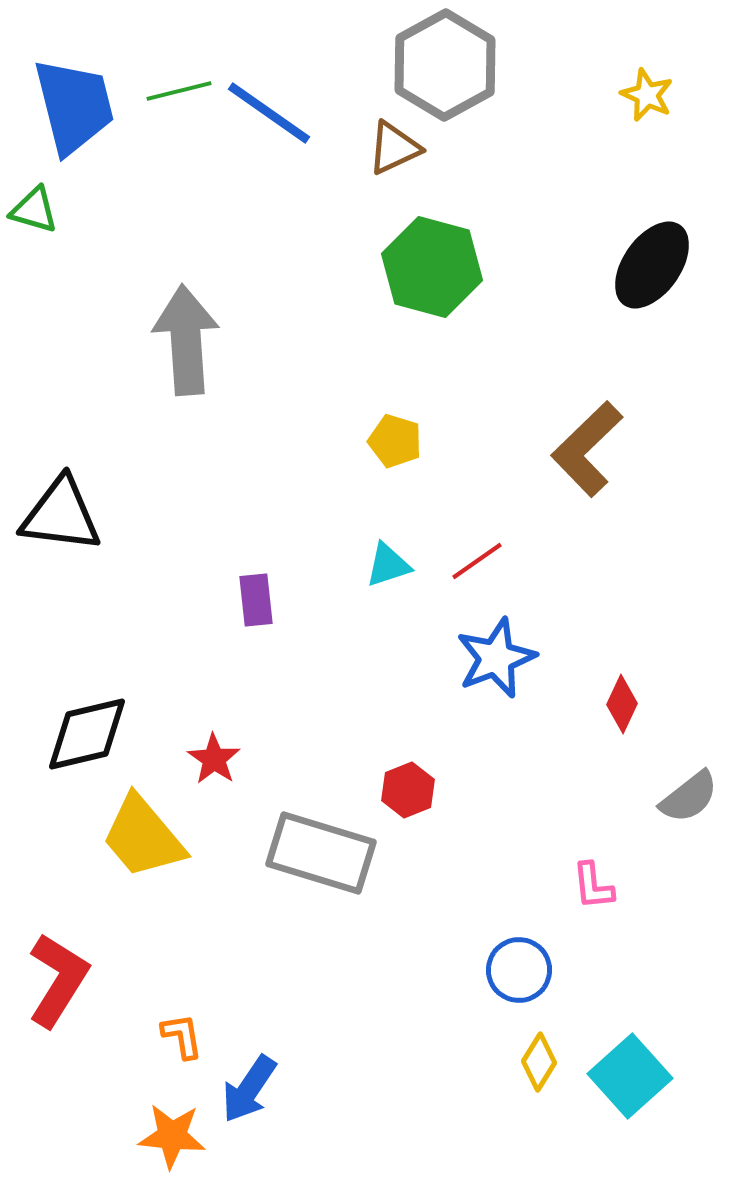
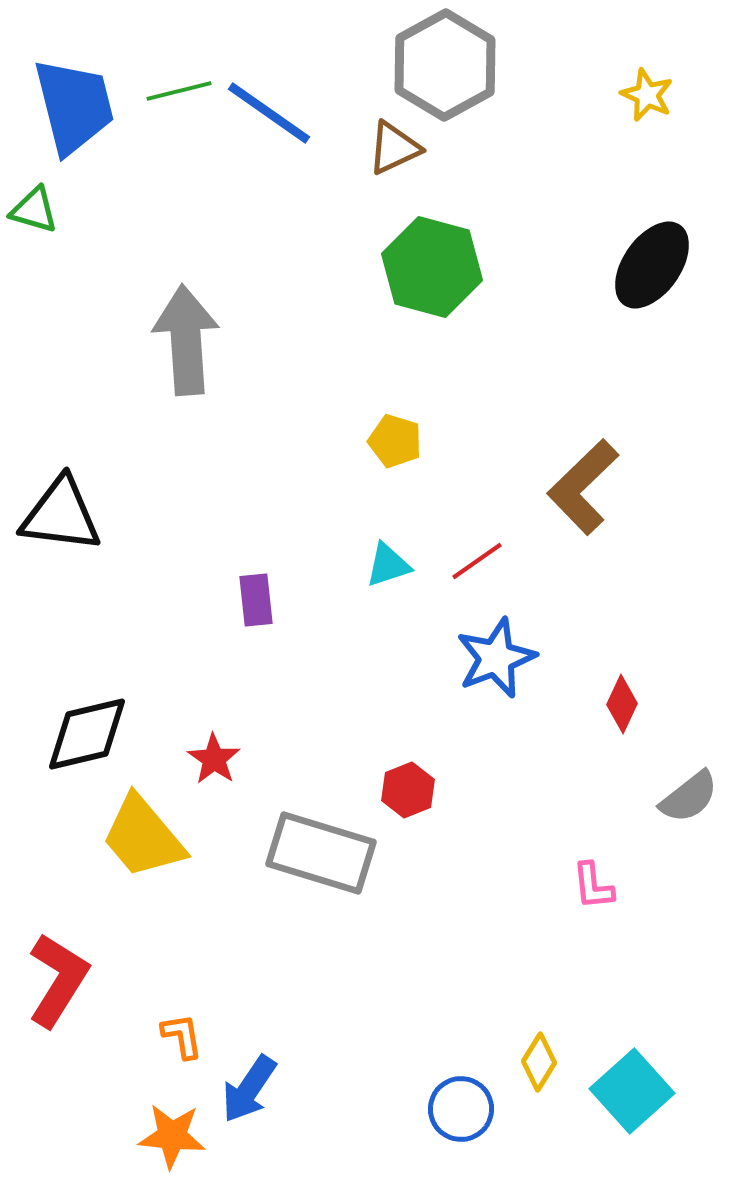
brown L-shape: moved 4 px left, 38 px down
blue circle: moved 58 px left, 139 px down
cyan square: moved 2 px right, 15 px down
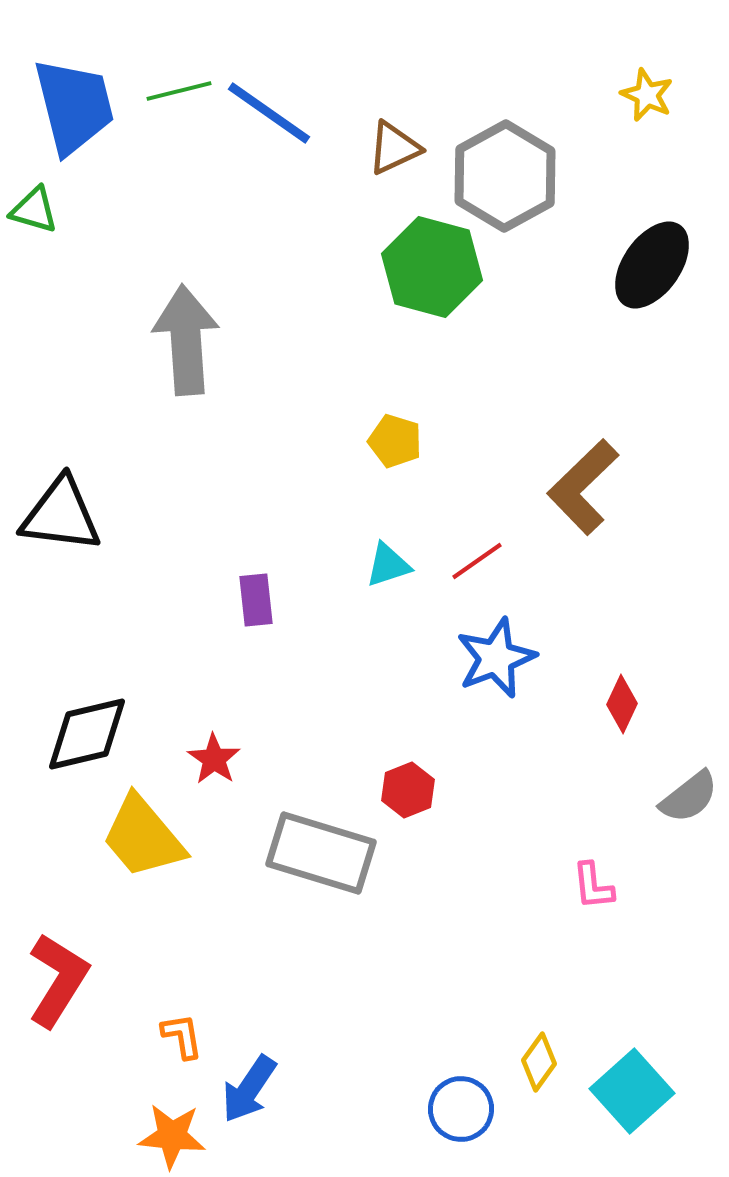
gray hexagon: moved 60 px right, 111 px down
yellow diamond: rotated 4 degrees clockwise
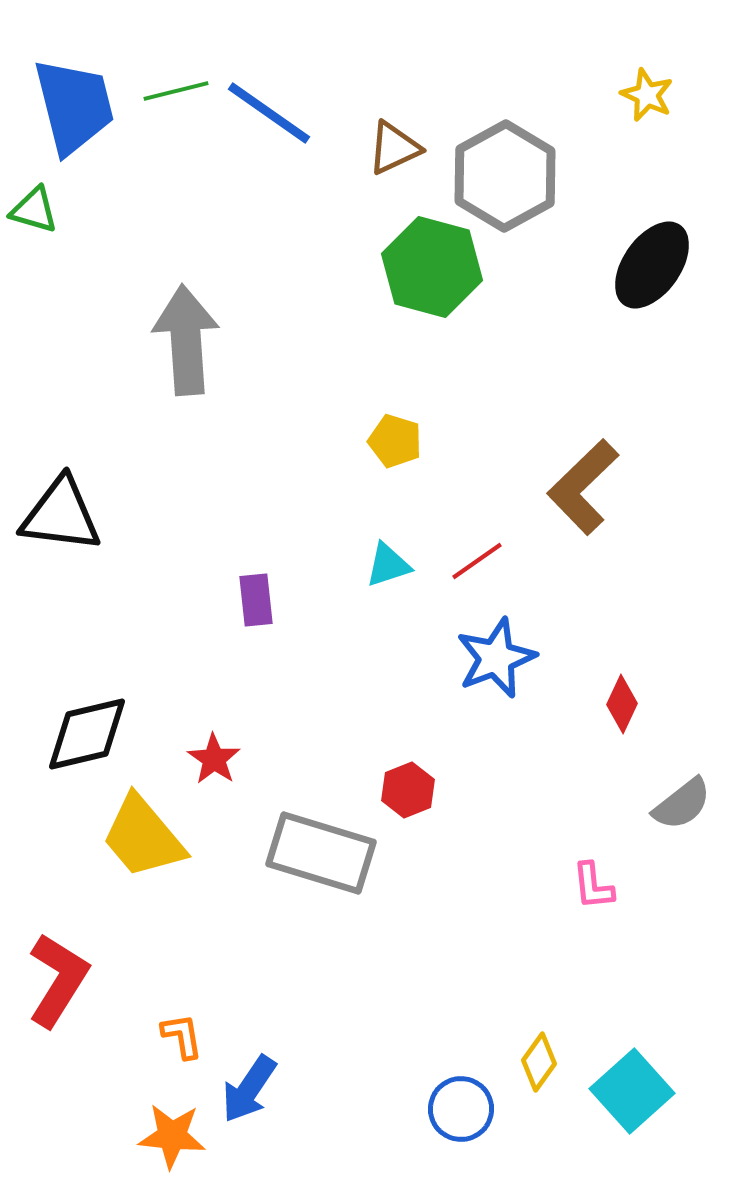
green line: moved 3 px left
gray semicircle: moved 7 px left, 7 px down
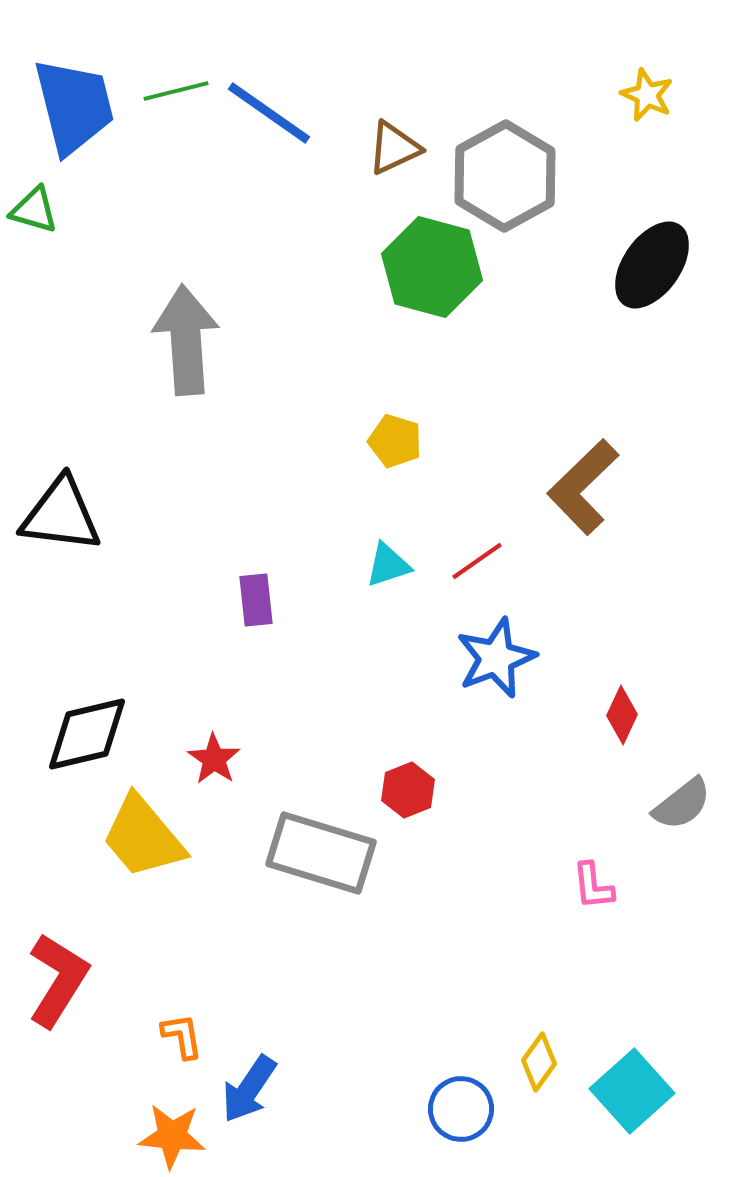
red diamond: moved 11 px down
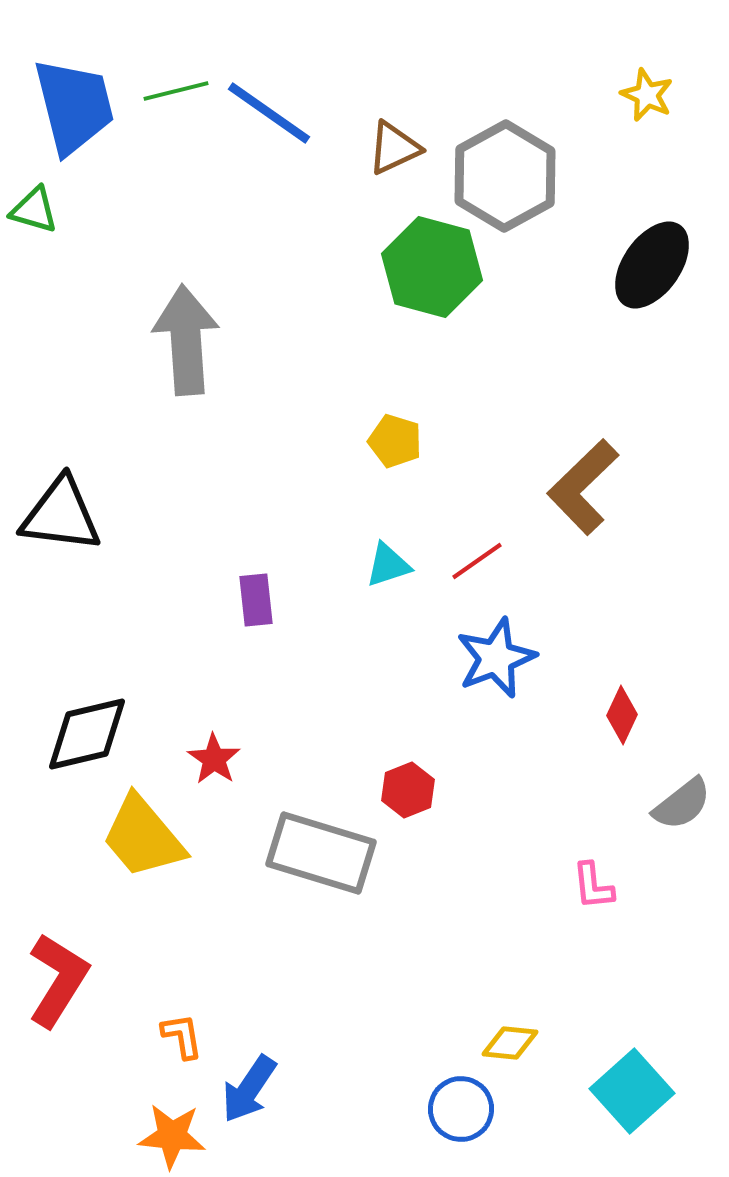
yellow diamond: moved 29 px left, 19 px up; rotated 60 degrees clockwise
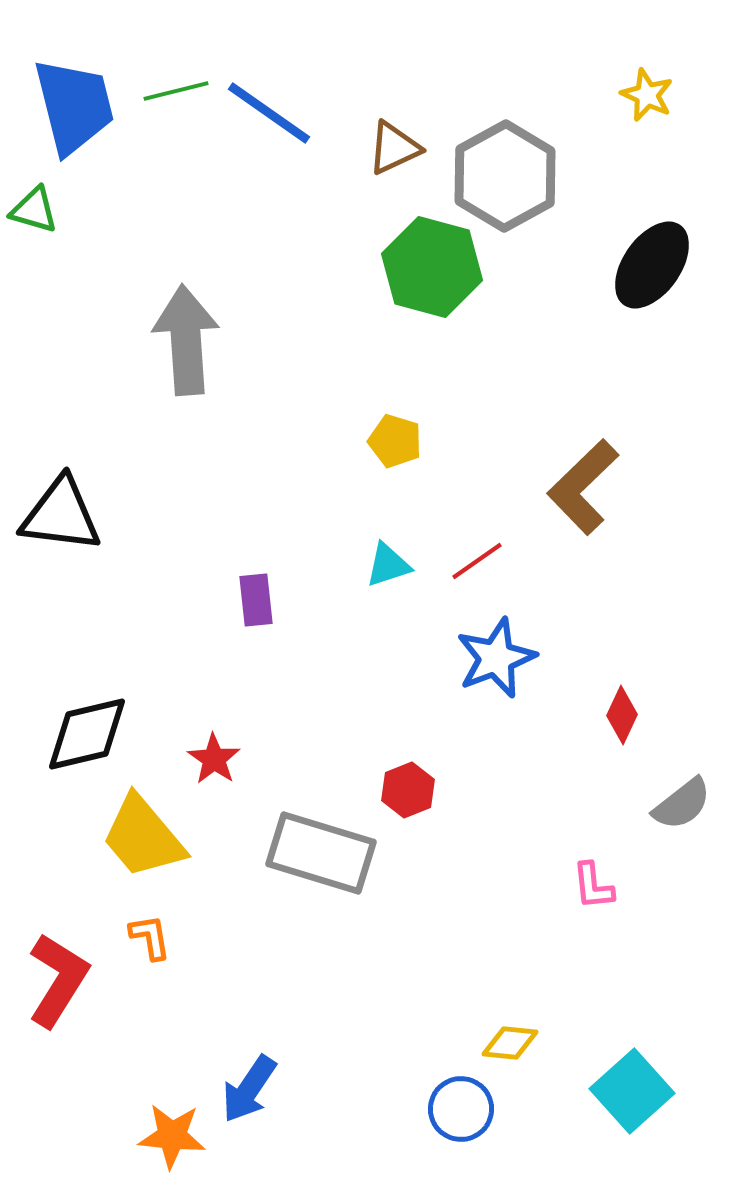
orange L-shape: moved 32 px left, 99 px up
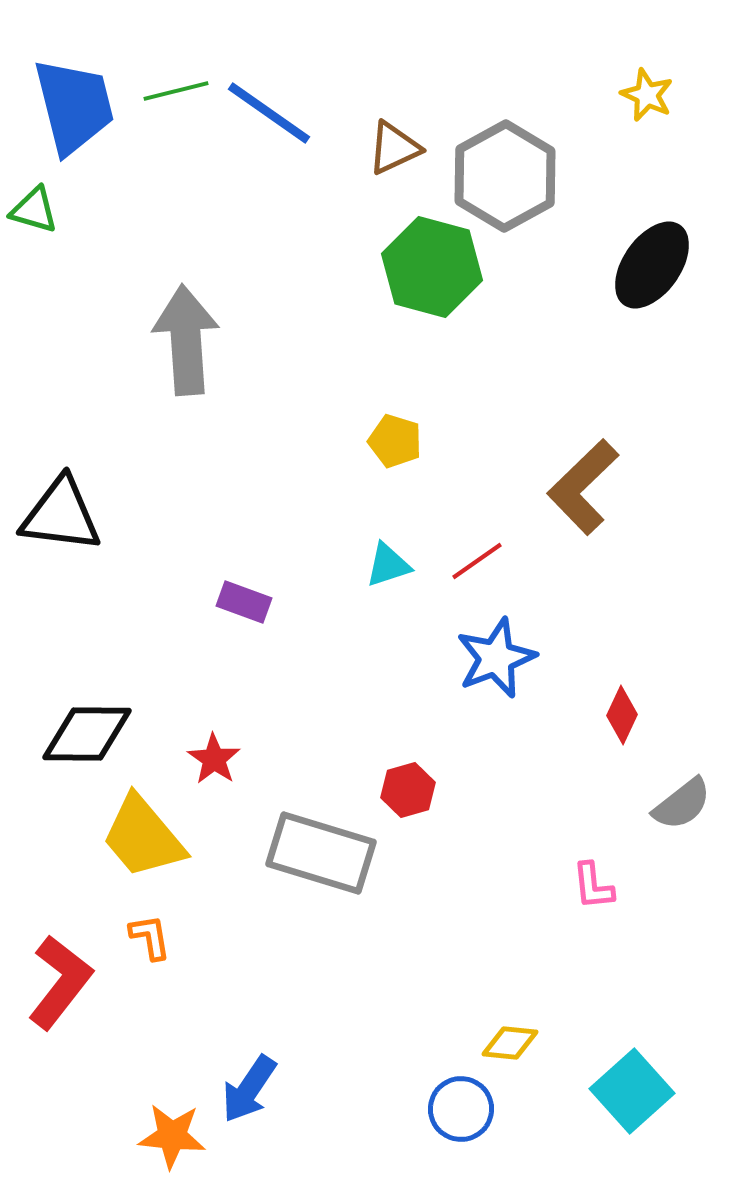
purple rectangle: moved 12 px left, 2 px down; rotated 64 degrees counterclockwise
black diamond: rotated 14 degrees clockwise
red hexagon: rotated 6 degrees clockwise
red L-shape: moved 2 px right, 2 px down; rotated 6 degrees clockwise
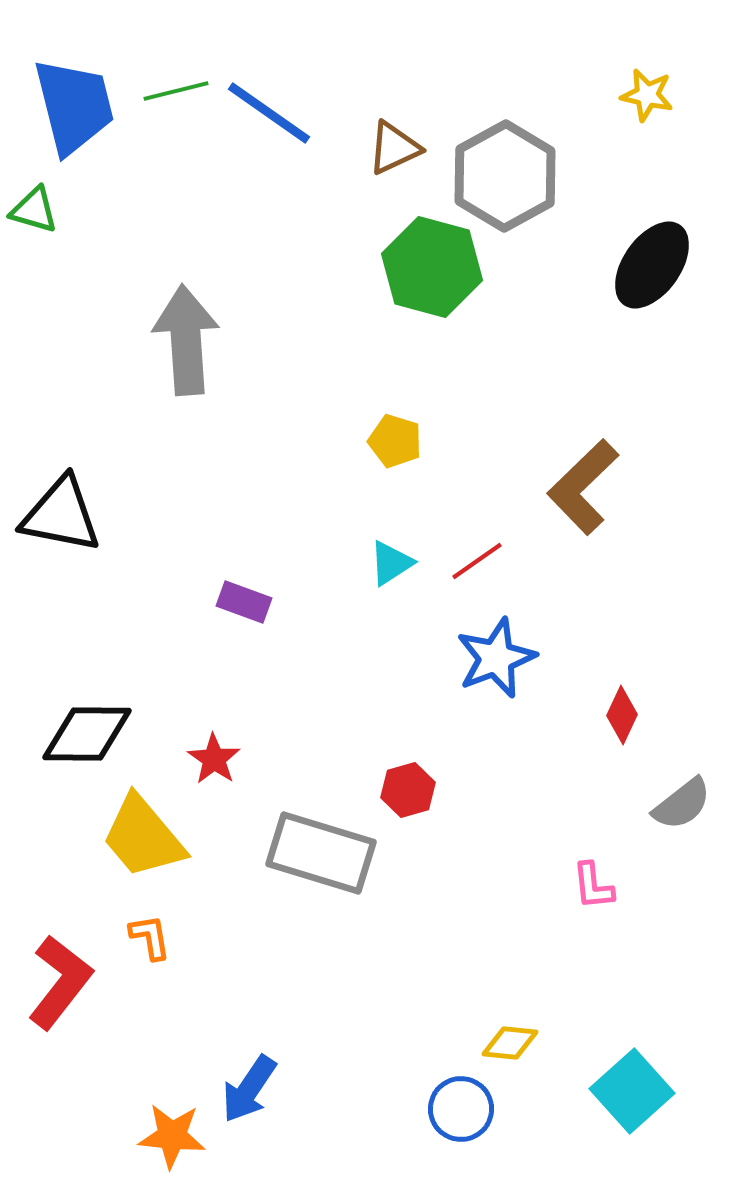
yellow star: rotated 12 degrees counterclockwise
black triangle: rotated 4 degrees clockwise
cyan triangle: moved 3 px right, 2 px up; rotated 15 degrees counterclockwise
